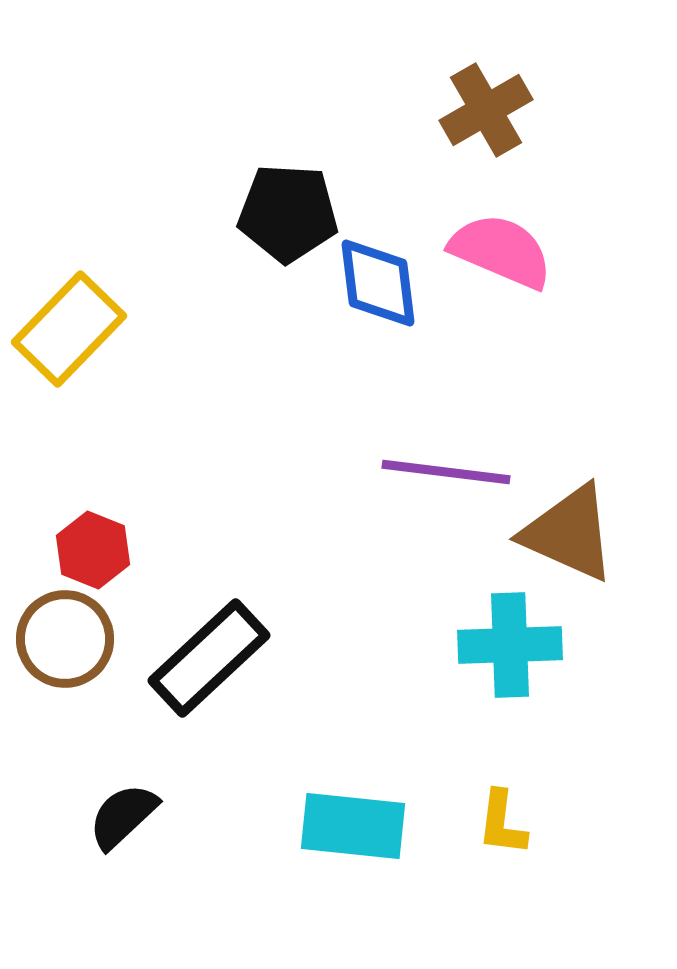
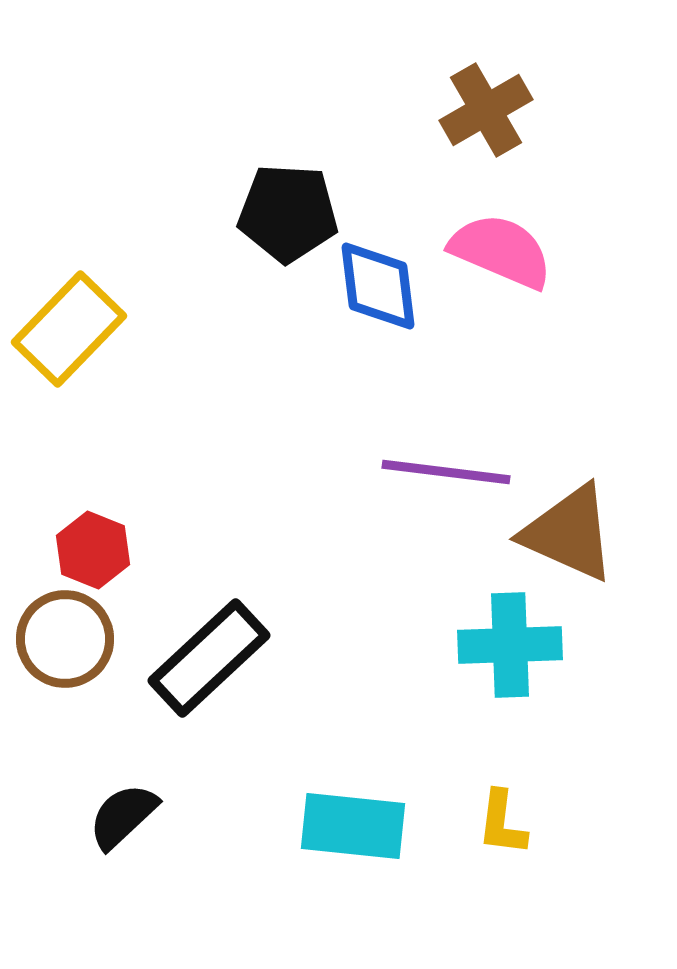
blue diamond: moved 3 px down
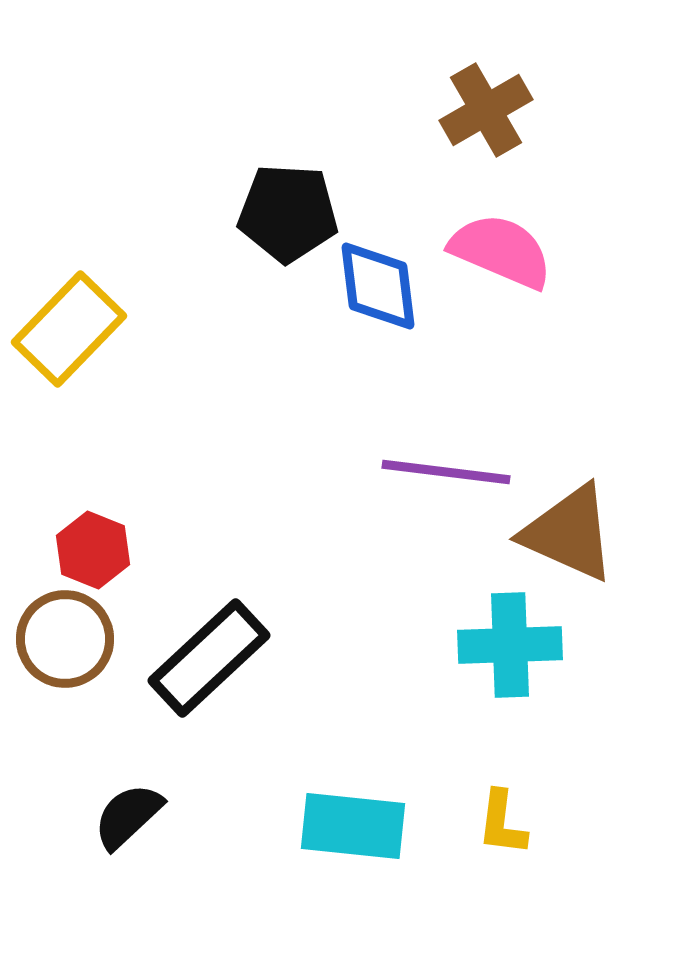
black semicircle: moved 5 px right
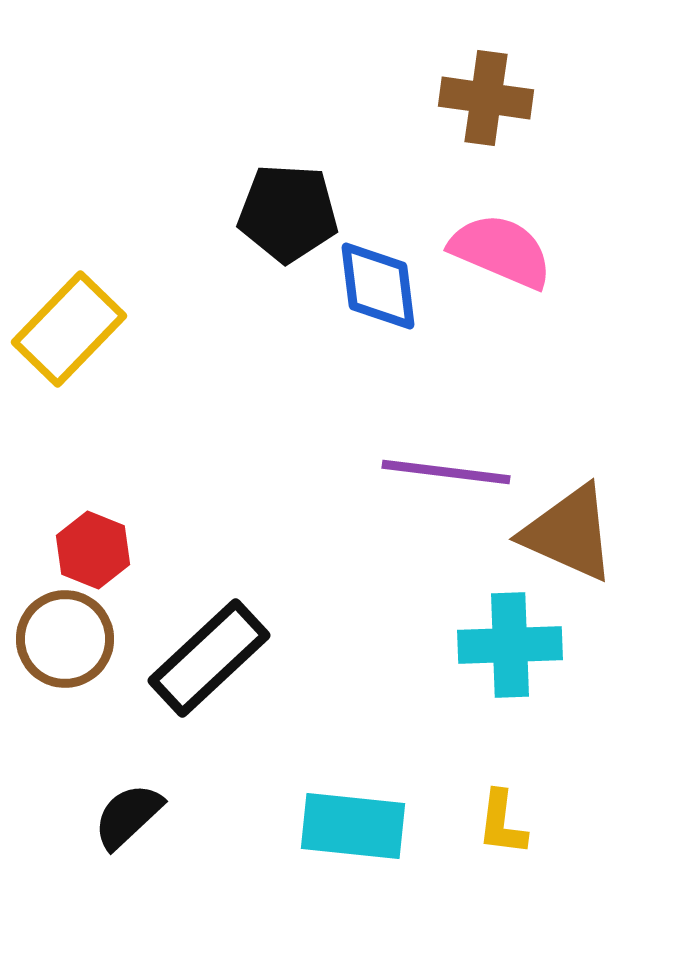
brown cross: moved 12 px up; rotated 38 degrees clockwise
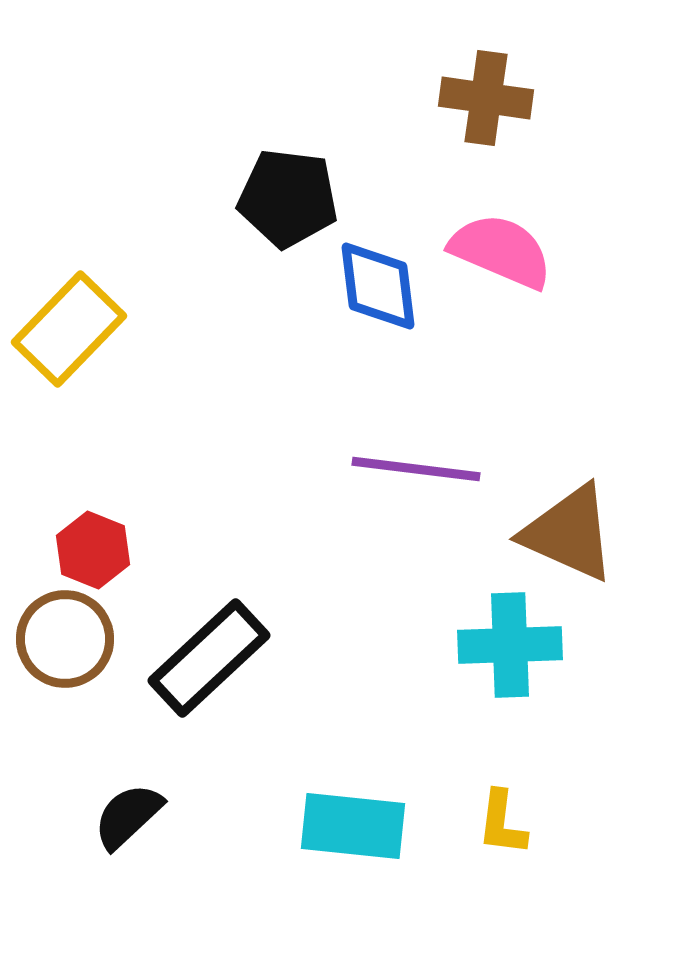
black pentagon: moved 15 px up; rotated 4 degrees clockwise
purple line: moved 30 px left, 3 px up
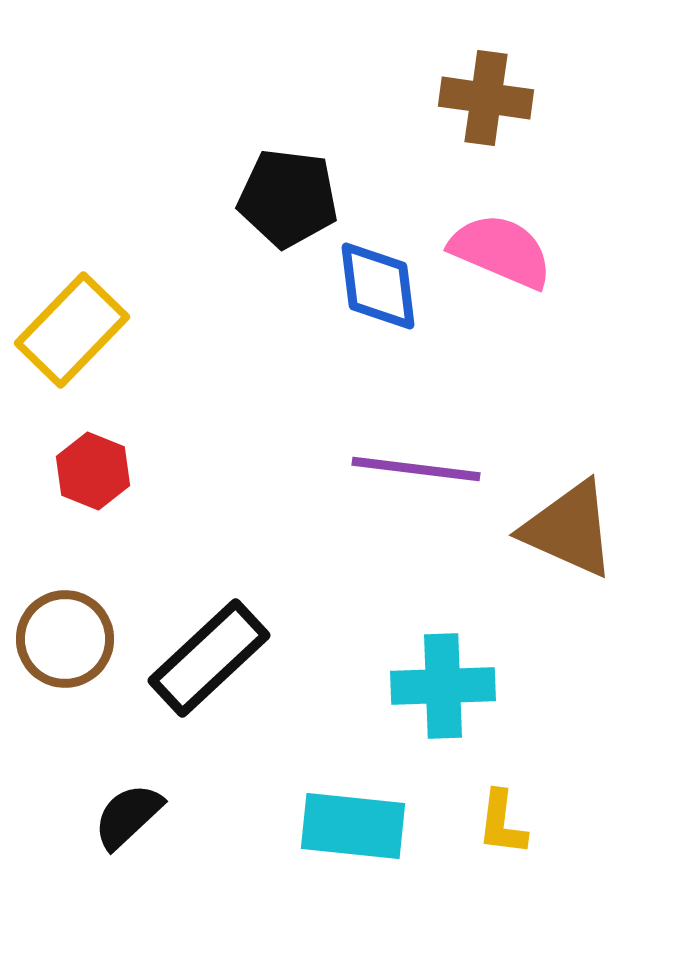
yellow rectangle: moved 3 px right, 1 px down
brown triangle: moved 4 px up
red hexagon: moved 79 px up
cyan cross: moved 67 px left, 41 px down
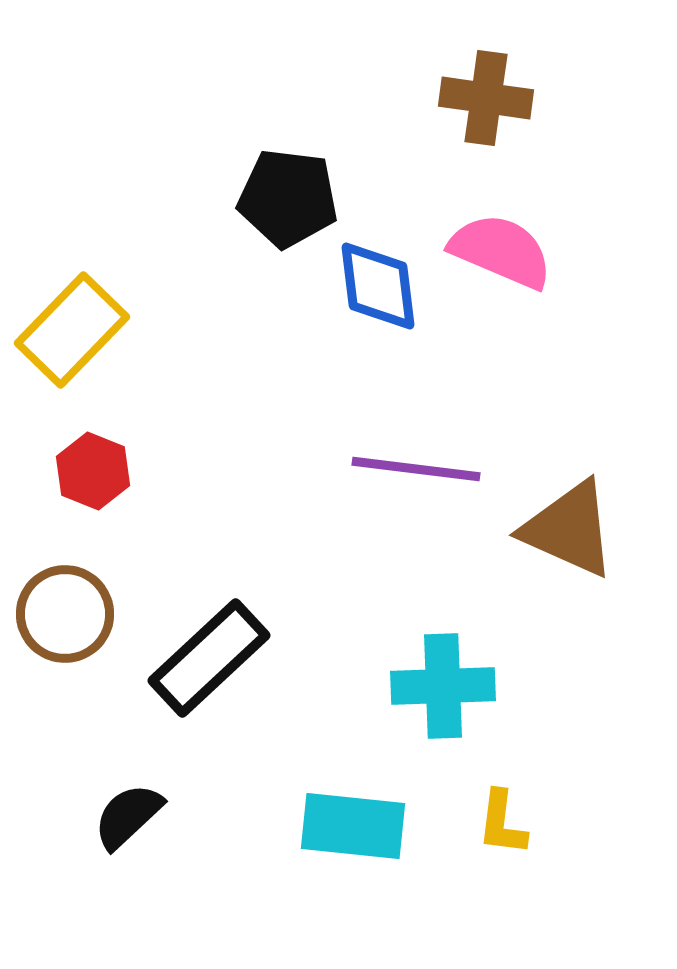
brown circle: moved 25 px up
